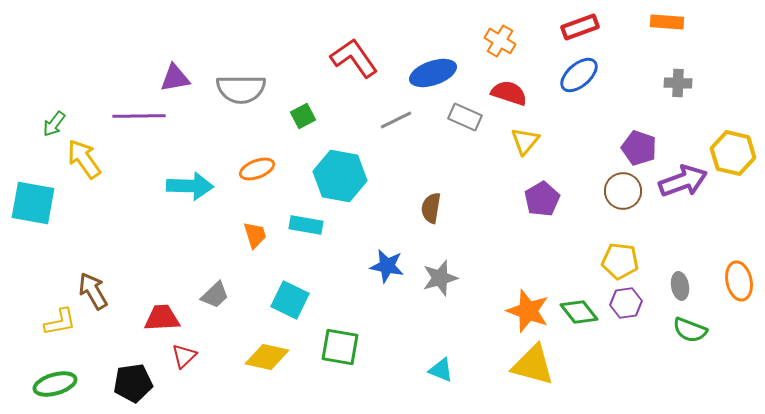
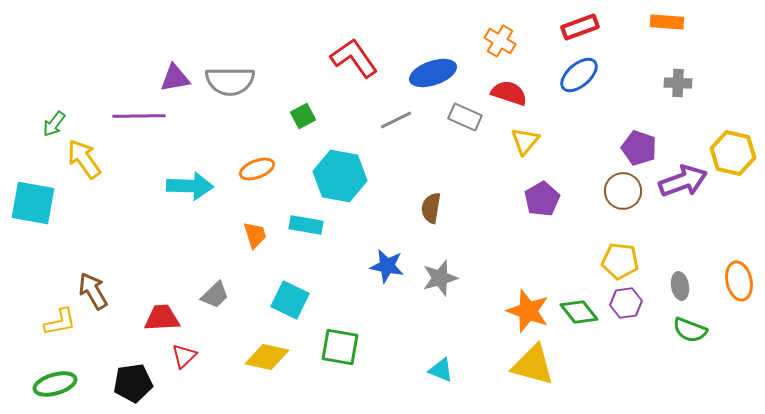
gray semicircle at (241, 89): moved 11 px left, 8 px up
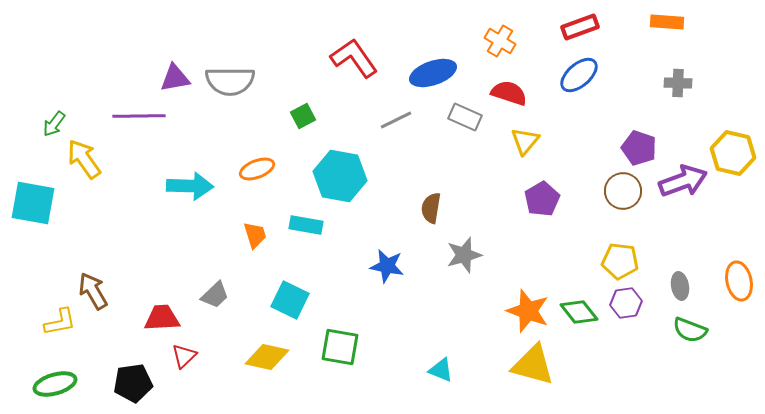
gray star at (440, 278): moved 24 px right, 23 px up
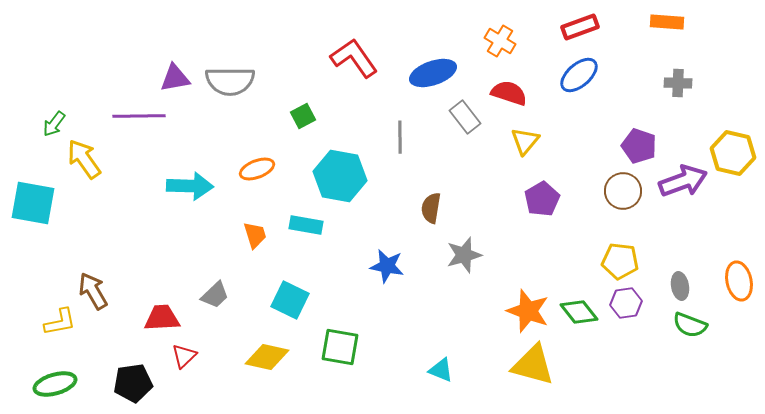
gray rectangle at (465, 117): rotated 28 degrees clockwise
gray line at (396, 120): moved 4 px right, 17 px down; rotated 64 degrees counterclockwise
purple pentagon at (639, 148): moved 2 px up
green semicircle at (690, 330): moved 5 px up
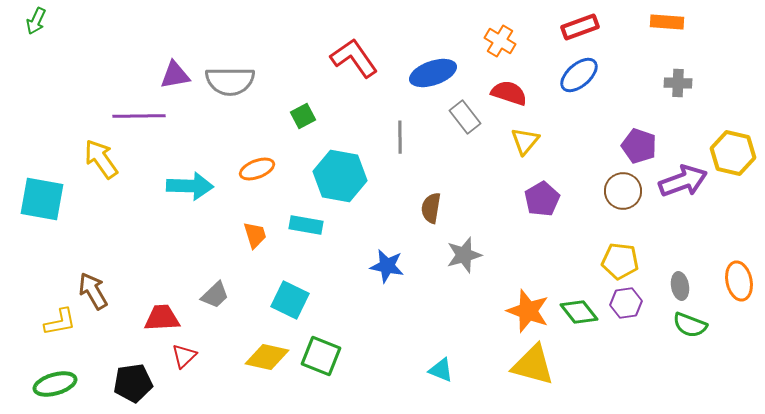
purple triangle at (175, 78): moved 3 px up
green arrow at (54, 124): moved 18 px left, 103 px up; rotated 12 degrees counterclockwise
yellow arrow at (84, 159): moved 17 px right
cyan square at (33, 203): moved 9 px right, 4 px up
green square at (340, 347): moved 19 px left, 9 px down; rotated 12 degrees clockwise
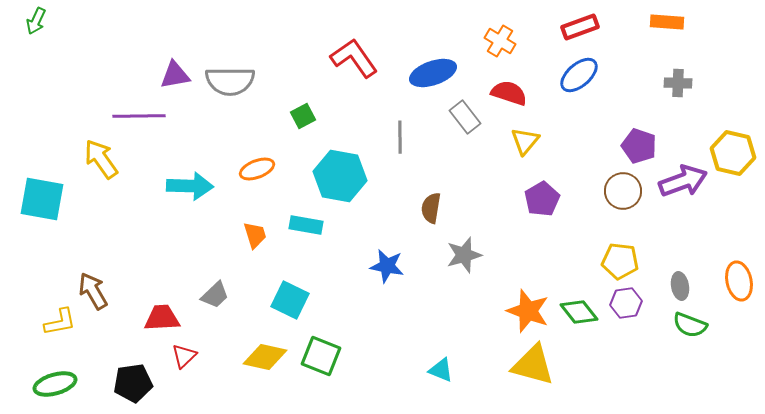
yellow diamond at (267, 357): moved 2 px left
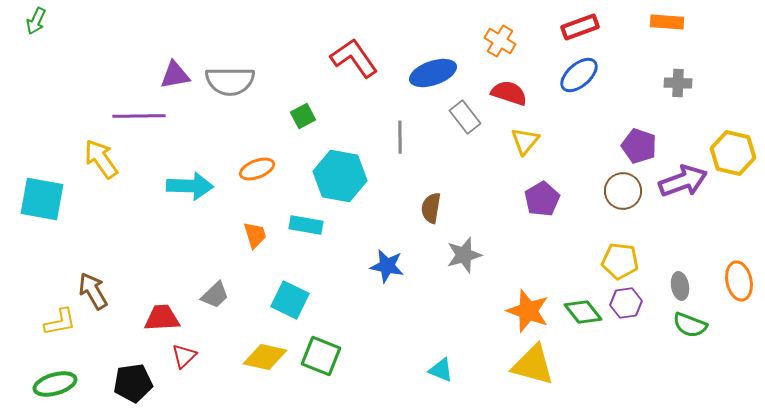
green diamond at (579, 312): moved 4 px right
